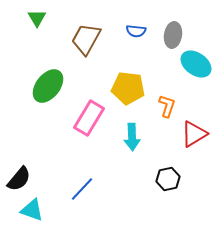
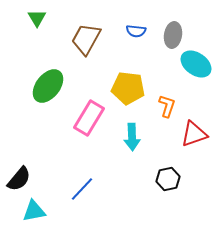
red triangle: rotated 12 degrees clockwise
cyan triangle: moved 2 px right, 1 px down; rotated 30 degrees counterclockwise
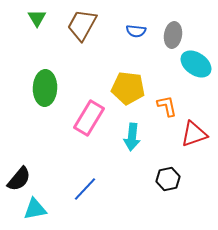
brown trapezoid: moved 4 px left, 14 px up
green ellipse: moved 3 px left, 2 px down; rotated 36 degrees counterclockwise
orange L-shape: rotated 30 degrees counterclockwise
cyan arrow: rotated 8 degrees clockwise
blue line: moved 3 px right
cyan triangle: moved 1 px right, 2 px up
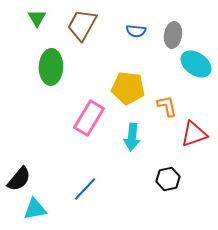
green ellipse: moved 6 px right, 21 px up
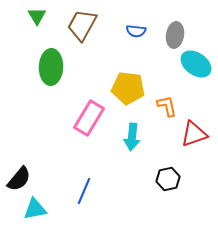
green triangle: moved 2 px up
gray ellipse: moved 2 px right
blue line: moved 1 px left, 2 px down; rotated 20 degrees counterclockwise
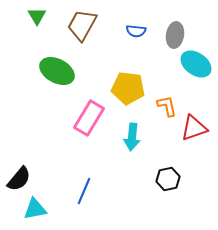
green ellipse: moved 6 px right, 4 px down; rotated 64 degrees counterclockwise
red triangle: moved 6 px up
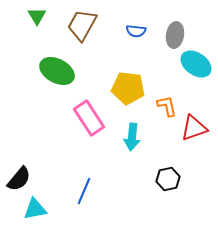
pink rectangle: rotated 64 degrees counterclockwise
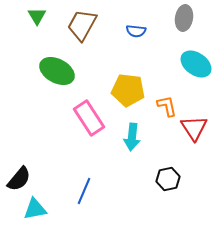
gray ellipse: moved 9 px right, 17 px up
yellow pentagon: moved 2 px down
red triangle: rotated 44 degrees counterclockwise
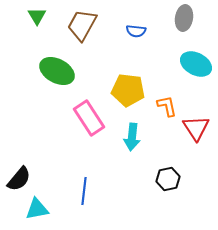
cyan ellipse: rotated 8 degrees counterclockwise
red triangle: moved 2 px right
blue line: rotated 16 degrees counterclockwise
cyan triangle: moved 2 px right
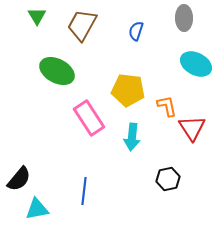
gray ellipse: rotated 10 degrees counterclockwise
blue semicircle: rotated 102 degrees clockwise
red triangle: moved 4 px left
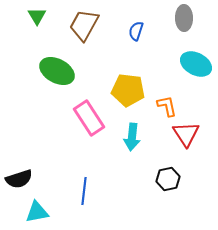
brown trapezoid: moved 2 px right
red triangle: moved 6 px left, 6 px down
black semicircle: rotated 32 degrees clockwise
cyan triangle: moved 3 px down
